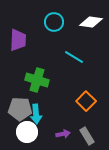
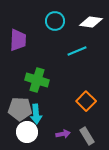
cyan circle: moved 1 px right, 1 px up
cyan line: moved 3 px right, 6 px up; rotated 54 degrees counterclockwise
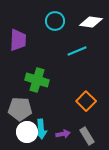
cyan arrow: moved 5 px right, 15 px down
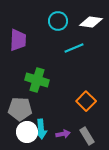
cyan circle: moved 3 px right
cyan line: moved 3 px left, 3 px up
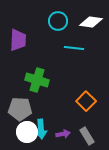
cyan line: rotated 30 degrees clockwise
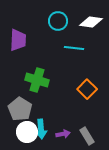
orange square: moved 1 px right, 12 px up
gray pentagon: rotated 30 degrees clockwise
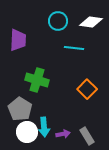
cyan arrow: moved 3 px right, 2 px up
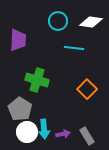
cyan arrow: moved 2 px down
